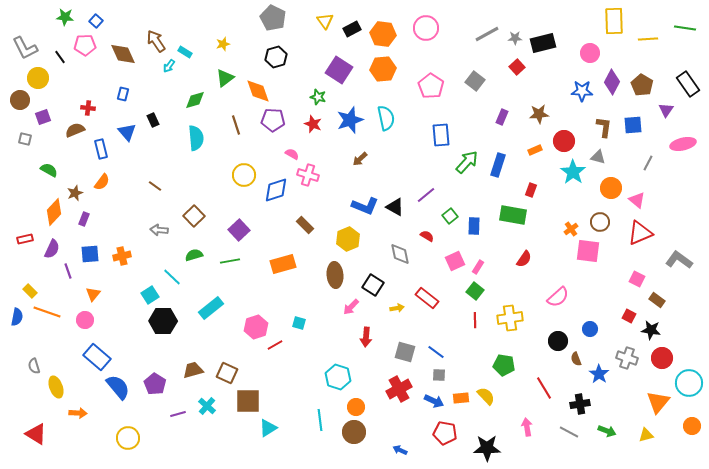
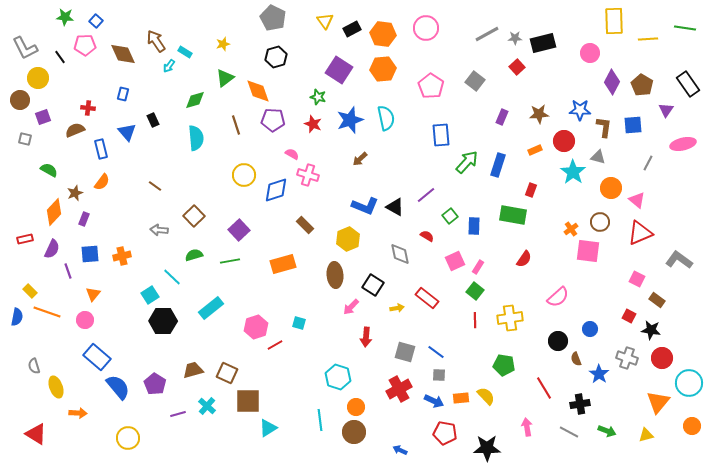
blue star at (582, 91): moved 2 px left, 19 px down
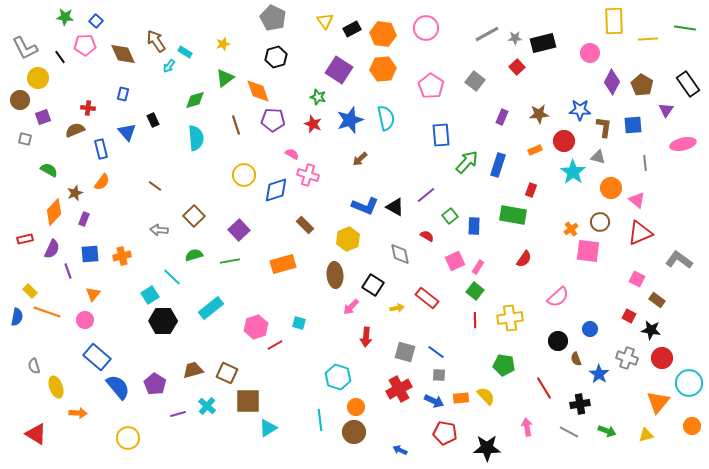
gray line at (648, 163): moved 3 px left; rotated 35 degrees counterclockwise
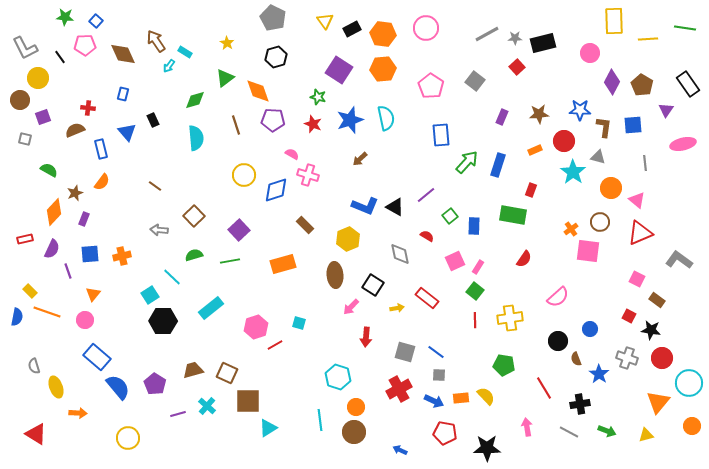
yellow star at (223, 44): moved 4 px right, 1 px up; rotated 24 degrees counterclockwise
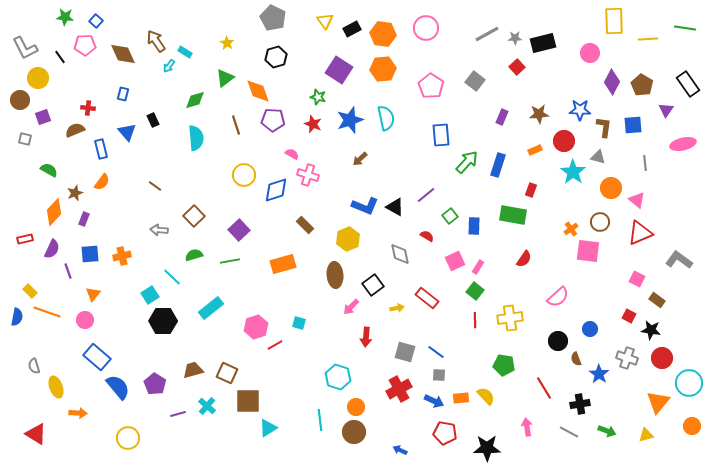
black square at (373, 285): rotated 20 degrees clockwise
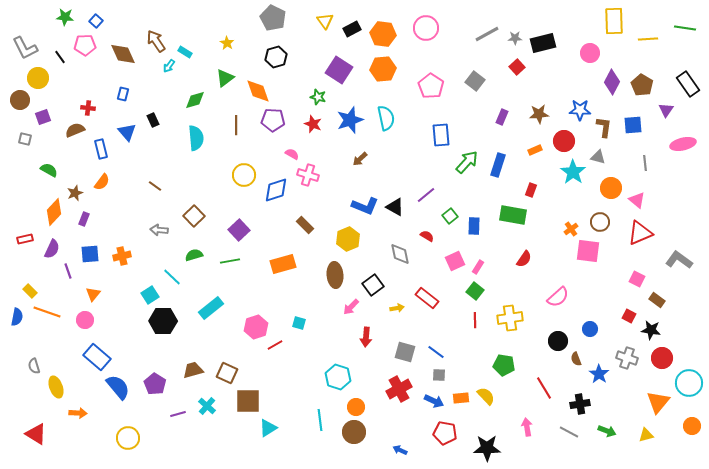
brown line at (236, 125): rotated 18 degrees clockwise
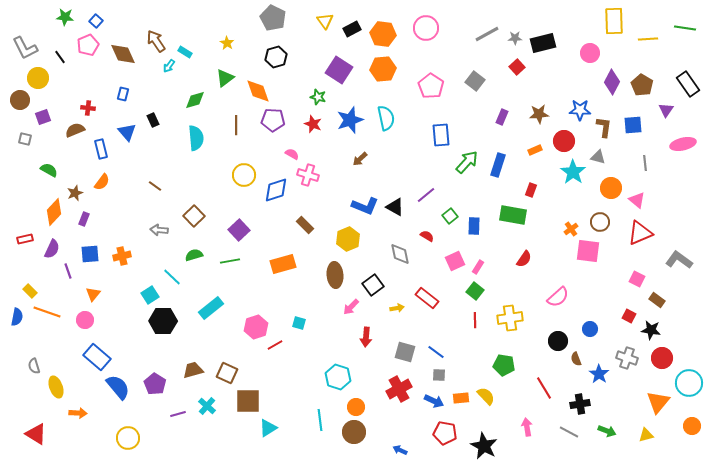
pink pentagon at (85, 45): moved 3 px right; rotated 20 degrees counterclockwise
black star at (487, 448): moved 3 px left, 2 px up; rotated 28 degrees clockwise
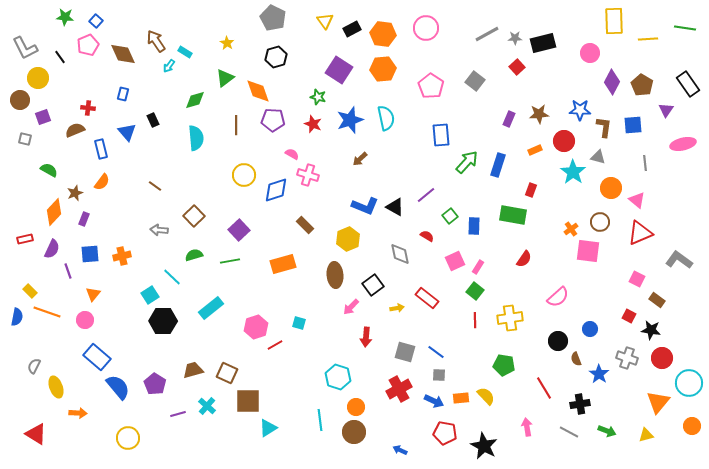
purple rectangle at (502, 117): moved 7 px right, 2 px down
gray semicircle at (34, 366): rotated 42 degrees clockwise
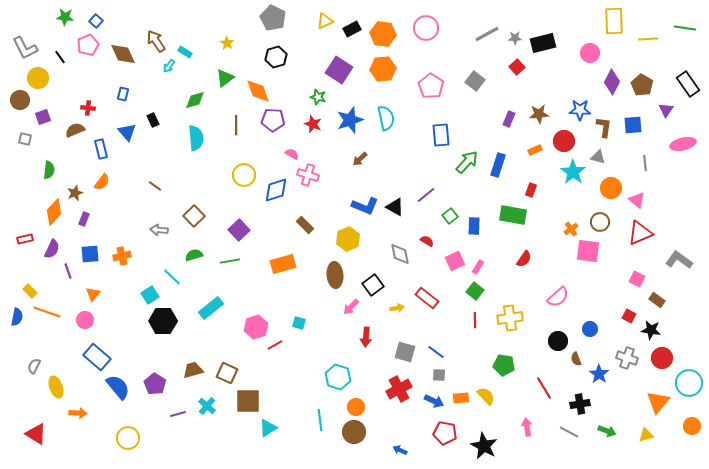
yellow triangle at (325, 21): rotated 42 degrees clockwise
green semicircle at (49, 170): rotated 66 degrees clockwise
red semicircle at (427, 236): moved 5 px down
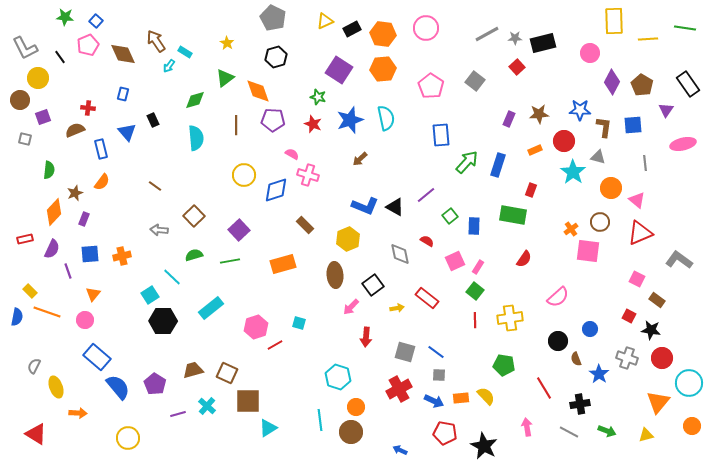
brown circle at (354, 432): moved 3 px left
